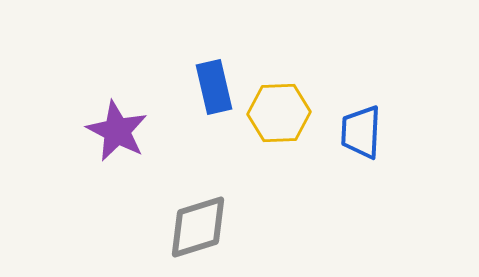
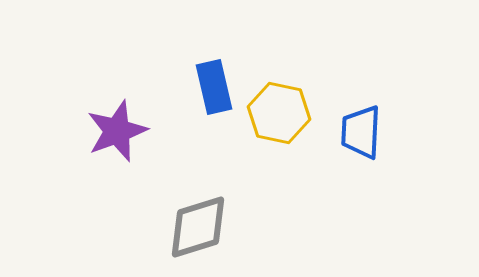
yellow hexagon: rotated 14 degrees clockwise
purple star: rotated 24 degrees clockwise
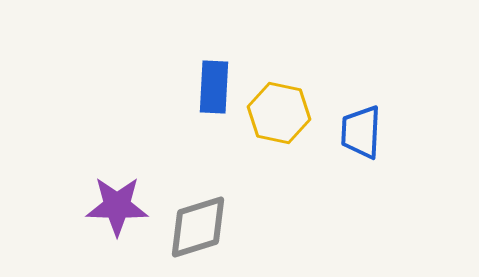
blue rectangle: rotated 16 degrees clockwise
purple star: moved 75 px down; rotated 22 degrees clockwise
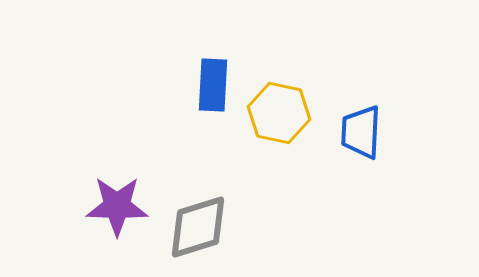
blue rectangle: moved 1 px left, 2 px up
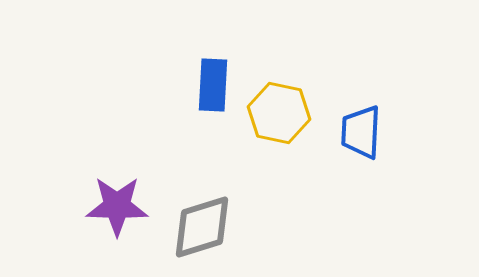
gray diamond: moved 4 px right
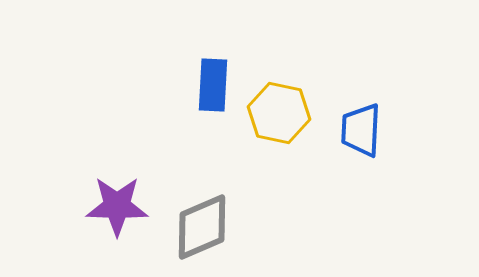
blue trapezoid: moved 2 px up
gray diamond: rotated 6 degrees counterclockwise
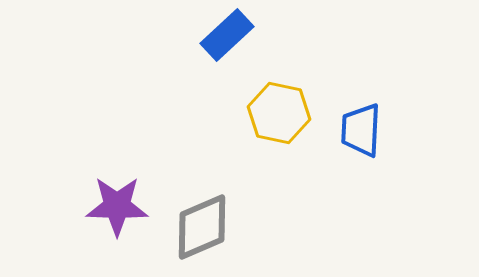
blue rectangle: moved 14 px right, 50 px up; rotated 44 degrees clockwise
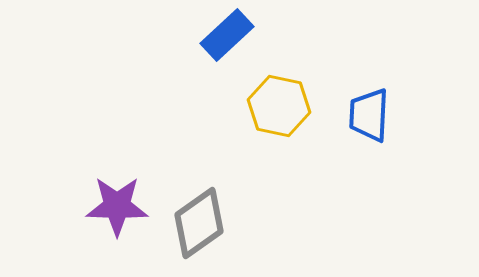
yellow hexagon: moved 7 px up
blue trapezoid: moved 8 px right, 15 px up
gray diamond: moved 3 px left, 4 px up; rotated 12 degrees counterclockwise
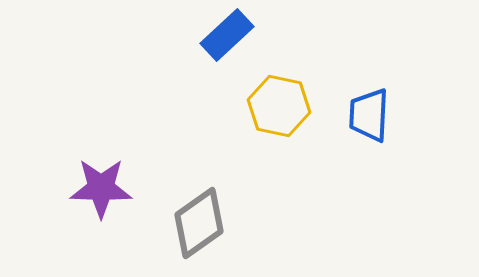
purple star: moved 16 px left, 18 px up
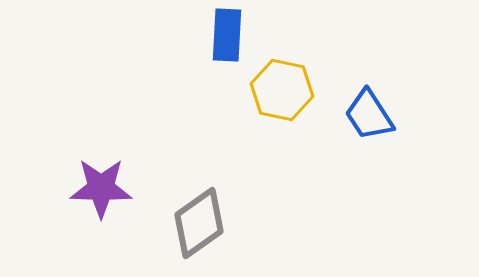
blue rectangle: rotated 44 degrees counterclockwise
yellow hexagon: moved 3 px right, 16 px up
blue trapezoid: rotated 36 degrees counterclockwise
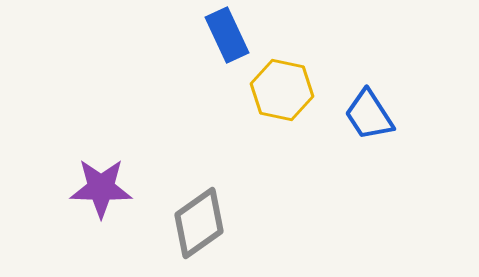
blue rectangle: rotated 28 degrees counterclockwise
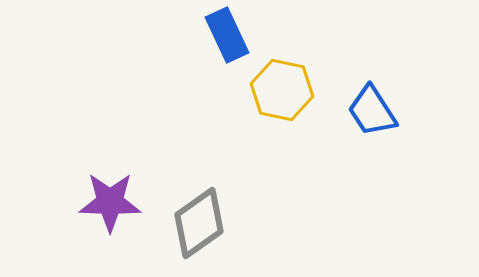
blue trapezoid: moved 3 px right, 4 px up
purple star: moved 9 px right, 14 px down
